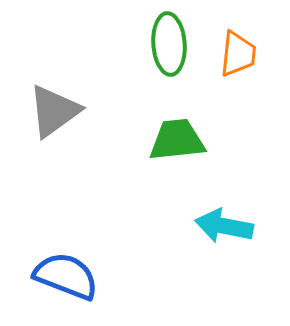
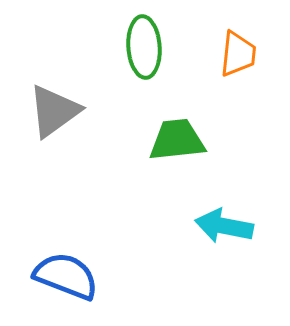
green ellipse: moved 25 px left, 3 px down
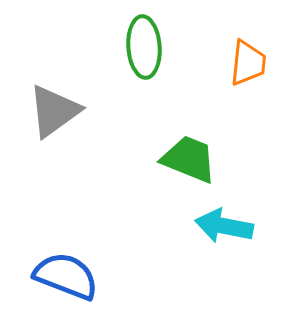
orange trapezoid: moved 10 px right, 9 px down
green trapezoid: moved 12 px right, 19 px down; rotated 28 degrees clockwise
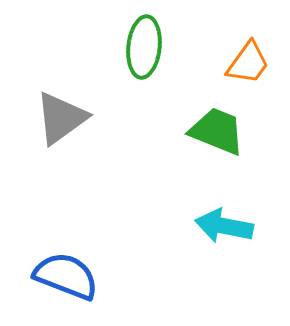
green ellipse: rotated 10 degrees clockwise
orange trapezoid: rotated 30 degrees clockwise
gray triangle: moved 7 px right, 7 px down
green trapezoid: moved 28 px right, 28 px up
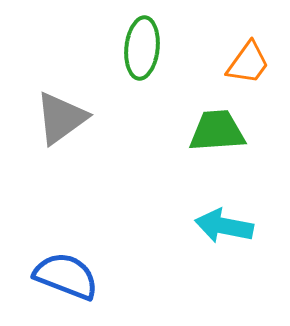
green ellipse: moved 2 px left, 1 px down
green trapezoid: rotated 26 degrees counterclockwise
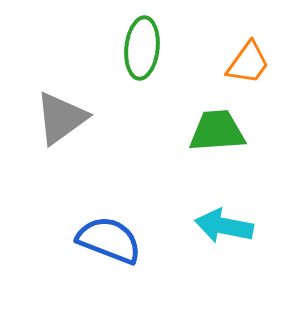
blue semicircle: moved 43 px right, 36 px up
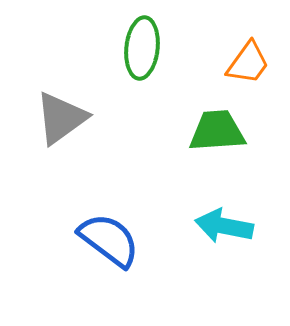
blue semicircle: rotated 16 degrees clockwise
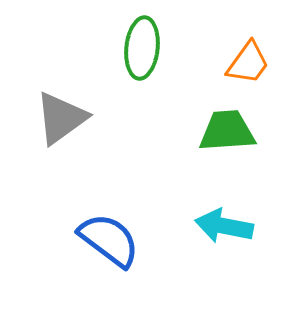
green trapezoid: moved 10 px right
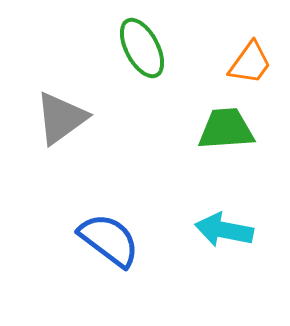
green ellipse: rotated 34 degrees counterclockwise
orange trapezoid: moved 2 px right
green trapezoid: moved 1 px left, 2 px up
cyan arrow: moved 4 px down
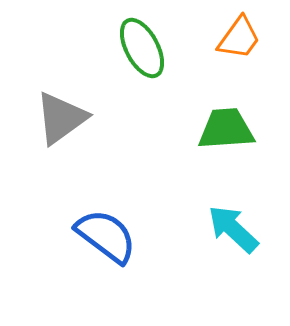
orange trapezoid: moved 11 px left, 25 px up
cyan arrow: moved 9 px right, 1 px up; rotated 32 degrees clockwise
blue semicircle: moved 3 px left, 4 px up
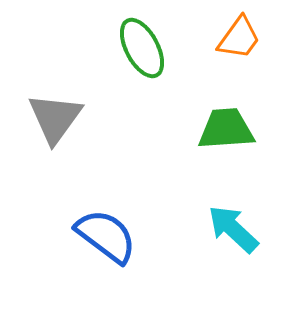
gray triangle: moved 6 px left; rotated 18 degrees counterclockwise
